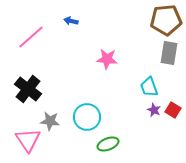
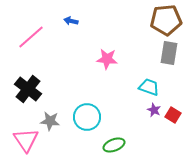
cyan trapezoid: rotated 130 degrees clockwise
red square: moved 5 px down
pink triangle: moved 2 px left
green ellipse: moved 6 px right, 1 px down
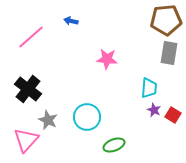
cyan trapezoid: moved 1 px down; rotated 75 degrees clockwise
gray star: moved 2 px left, 1 px up; rotated 18 degrees clockwise
pink triangle: rotated 16 degrees clockwise
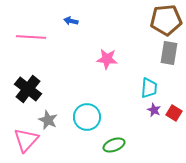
pink line: rotated 44 degrees clockwise
red square: moved 1 px right, 2 px up
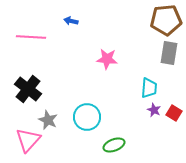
pink triangle: moved 2 px right
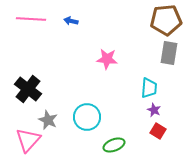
pink line: moved 18 px up
red square: moved 16 px left, 18 px down
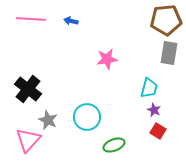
pink star: rotated 15 degrees counterclockwise
cyan trapezoid: rotated 10 degrees clockwise
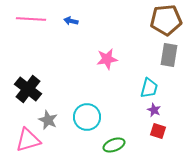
gray rectangle: moved 2 px down
red square: rotated 14 degrees counterclockwise
pink triangle: rotated 32 degrees clockwise
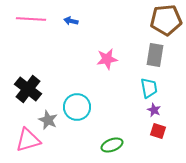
gray rectangle: moved 14 px left
cyan trapezoid: rotated 25 degrees counterclockwise
cyan circle: moved 10 px left, 10 px up
green ellipse: moved 2 px left
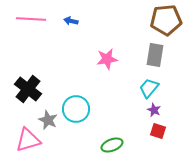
cyan trapezoid: rotated 130 degrees counterclockwise
cyan circle: moved 1 px left, 2 px down
